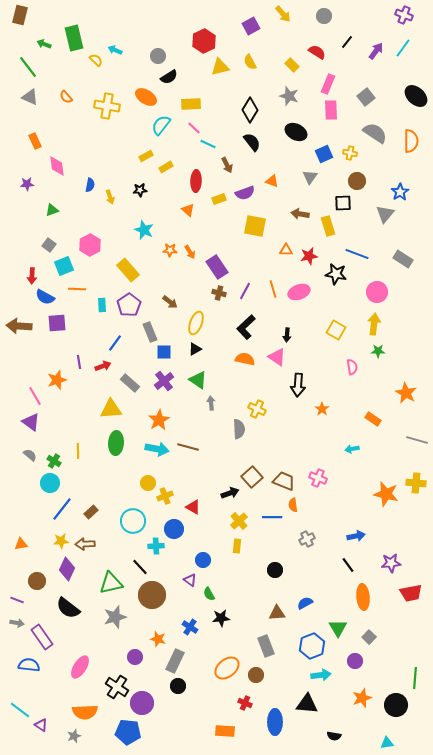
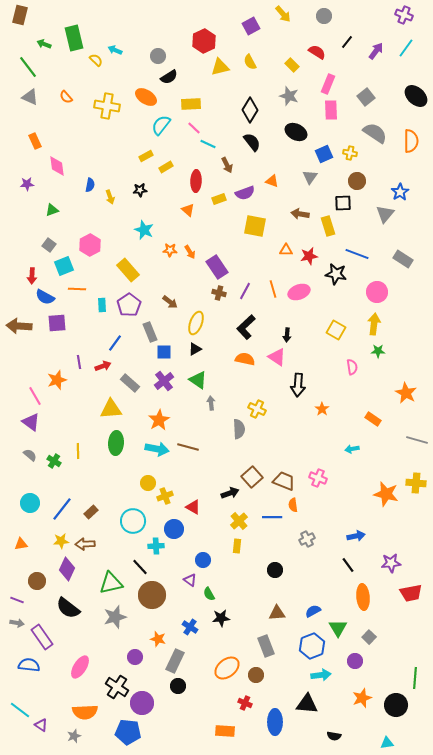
cyan line at (403, 48): moved 3 px right
cyan circle at (50, 483): moved 20 px left, 20 px down
blue semicircle at (305, 603): moved 8 px right, 8 px down
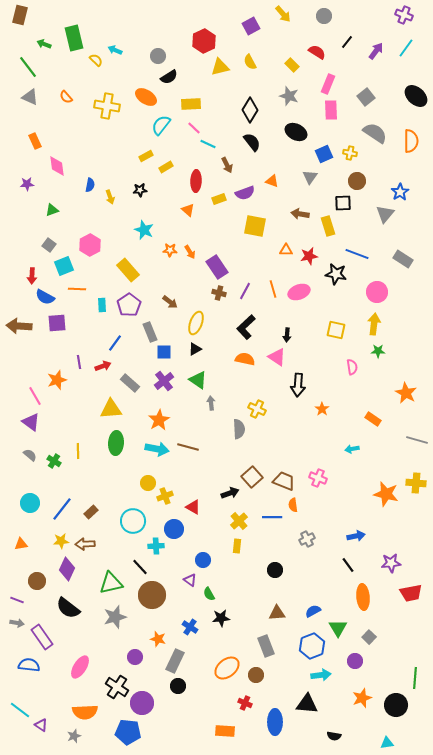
yellow square at (336, 330): rotated 18 degrees counterclockwise
